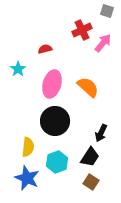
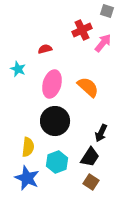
cyan star: rotated 14 degrees counterclockwise
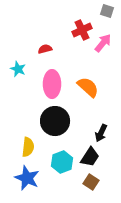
pink ellipse: rotated 16 degrees counterclockwise
cyan hexagon: moved 5 px right
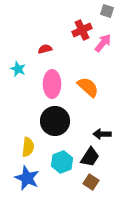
black arrow: moved 1 px right, 1 px down; rotated 66 degrees clockwise
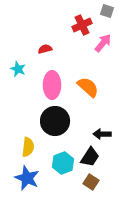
red cross: moved 5 px up
pink ellipse: moved 1 px down
cyan hexagon: moved 1 px right, 1 px down
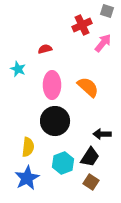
blue star: rotated 20 degrees clockwise
